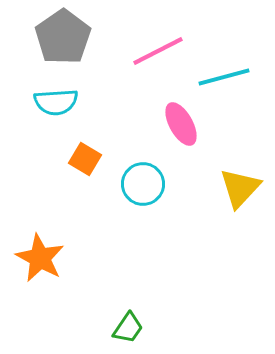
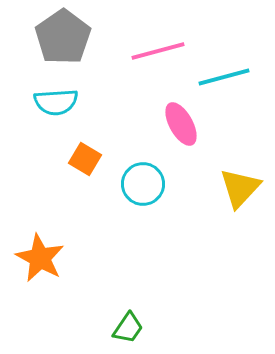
pink line: rotated 12 degrees clockwise
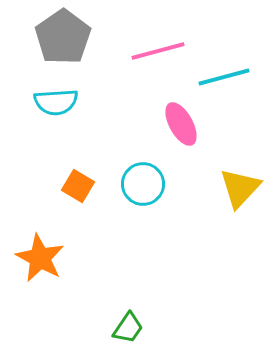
orange square: moved 7 px left, 27 px down
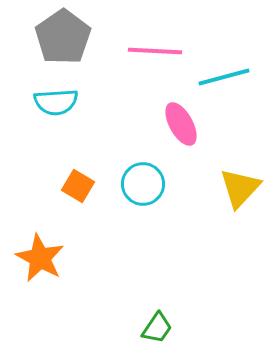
pink line: moved 3 px left; rotated 18 degrees clockwise
green trapezoid: moved 29 px right
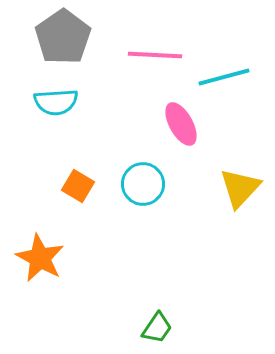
pink line: moved 4 px down
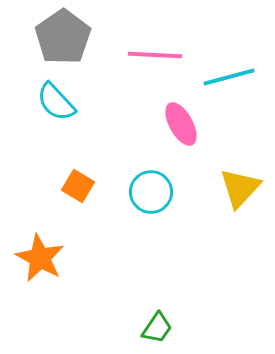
cyan line: moved 5 px right
cyan semicircle: rotated 51 degrees clockwise
cyan circle: moved 8 px right, 8 px down
